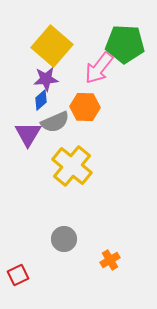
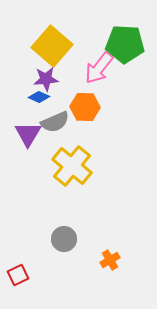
blue diamond: moved 2 px left, 3 px up; rotated 65 degrees clockwise
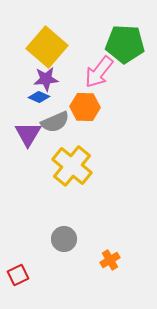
yellow square: moved 5 px left, 1 px down
pink arrow: moved 4 px down
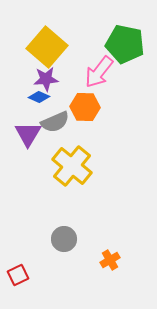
green pentagon: rotated 9 degrees clockwise
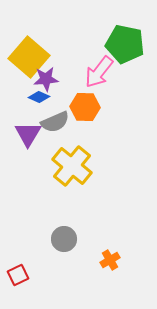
yellow square: moved 18 px left, 10 px down
